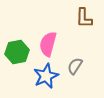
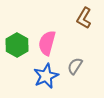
brown L-shape: rotated 30 degrees clockwise
pink semicircle: moved 1 px left, 1 px up
green hexagon: moved 7 px up; rotated 20 degrees counterclockwise
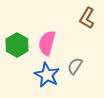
brown L-shape: moved 3 px right
blue star: moved 1 px right, 1 px up; rotated 20 degrees counterclockwise
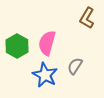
green hexagon: moved 1 px down
blue star: moved 2 px left
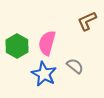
brown L-shape: moved 3 px down; rotated 35 degrees clockwise
gray semicircle: rotated 96 degrees clockwise
blue star: moved 1 px left, 1 px up
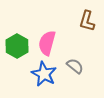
brown L-shape: rotated 50 degrees counterclockwise
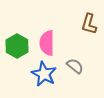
brown L-shape: moved 2 px right, 3 px down
pink semicircle: rotated 15 degrees counterclockwise
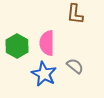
brown L-shape: moved 14 px left, 10 px up; rotated 10 degrees counterclockwise
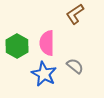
brown L-shape: rotated 50 degrees clockwise
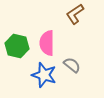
green hexagon: rotated 15 degrees counterclockwise
gray semicircle: moved 3 px left, 1 px up
blue star: moved 1 px down; rotated 10 degrees counterclockwise
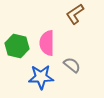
blue star: moved 3 px left, 2 px down; rotated 20 degrees counterclockwise
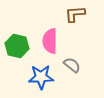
brown L-shape: rotated 30 degrees clockwise
pink semicircle: moved 3 px right, 2 px up
